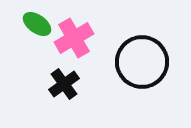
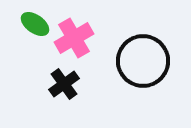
green ellipse: moved 2 px left
black circle: moved 1 px right, 1 px up
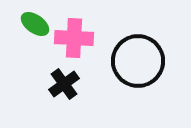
pink cross: rotated 33 degrees clockwise
black circle: moved 5 px left
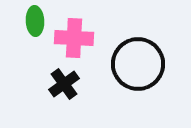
green ellipse: moved 3 px up; rotated 52 degrees clockwise
black circle: moved 3 px down
